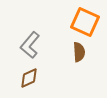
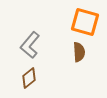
orange square: rotated 8 degrees counterclockwise
brown diamond: rotated 15 degrees counterclockwise
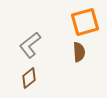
orange square: rotated 32 degrees counterclockwise
gray L-shape: rotated 12 degrees clockwise
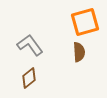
gray L-shape: rotated 92 degrees clockwise
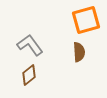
orange square: moved 1 px right, 2 px up
brown diamond: moved 3 px up
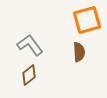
orange square: moved 1 px right
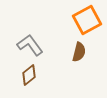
orange square: rotated 12 degrees counterclockwise
brown semicircle: rotated 18 degrees clockwise
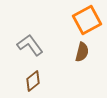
brown semicircle: moved 3 px right
brown diamond: moved 4 px right, 6 px down
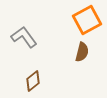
gray L-shape: moved 6 px left, 8 px up
